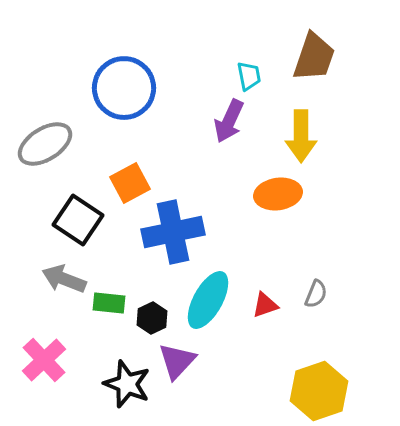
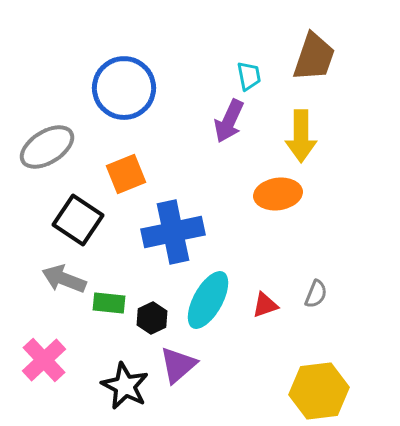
gray ellipse: moved 2 px right, 3 px down
orange square: moved 4 px left, 9 px up; rotated 6 degrees clockwise
purple triangle: moved 1 px right, 4 px down; rotated 6 degrees clockwise
black star: moved 2 px left, 2 px down; rotated 6 degrees clockwise
yellow hexagon: rotated 12 degrees clockwise
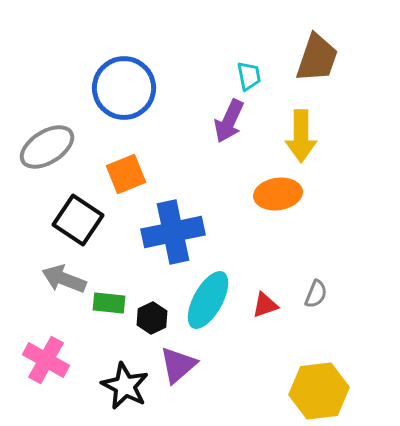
brown trapezoid: moved 3 px right, 1 px down
pink cross: moved 2 px right; rotated 18 degrees counterclockwise
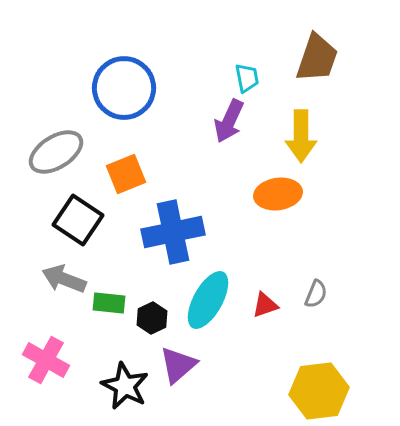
cyan trapezoid: moved 2 px left, 2 px down
gray ellipse: moved 9 px right, 5 px down
